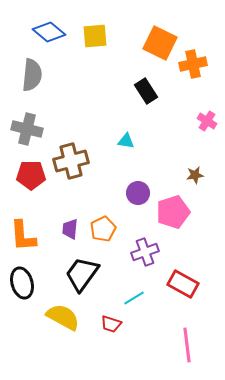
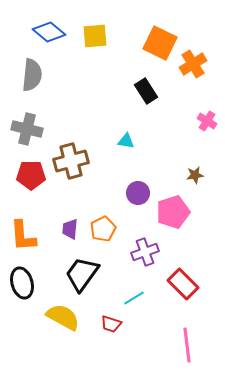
orange cross: rotated 20 degrees counterclockwise
red rectangle: rotated 16 degrees clockwise
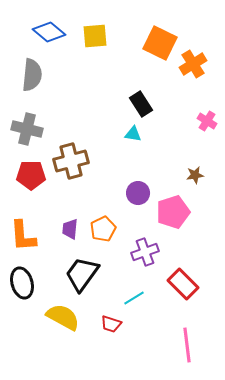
black rectangle: moved 5 px left, 13 px down
cyan triangle: moved 7 px right, 7 px up
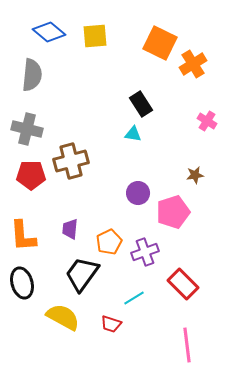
orange pentagon: moved 6 px right, 13 px down
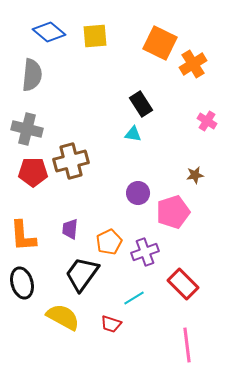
red pentagon: moved 2 px right, 3 px up
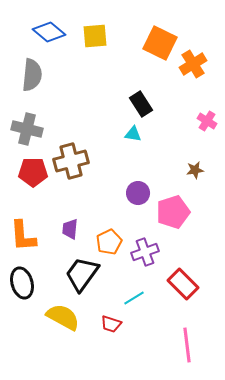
brown star: moved 5 px up
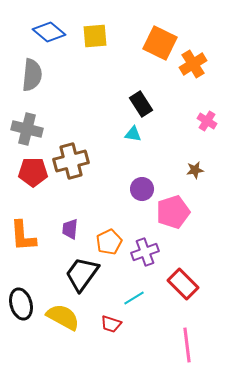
purple circle: moved 4 px right, 4 px up
black ellipse: moved 1 px left, 21 px down
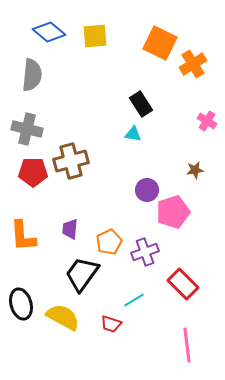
purple circle: moved 5 px right, 1 px down
cyan line: moved 2 px down
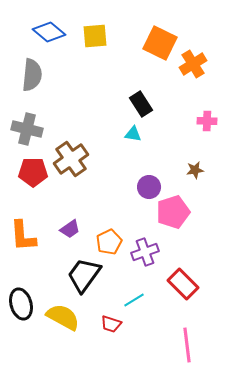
pink cross: rotated 30 degrees counterclockwise
brown cross: moved 2 px up; rotated 20 degrees counterclockwise
purple circle: moved 2 px right, 3 px up
purple trapezoid: rotated 130 degrees counterclockwise
black trapezoid: moved 2 px right, 1 px down
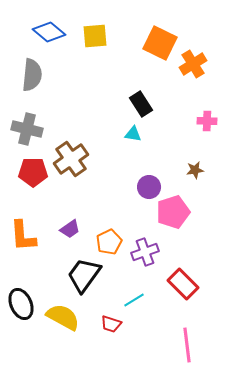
black ellipse: rotated 8 degrees counterclockwise
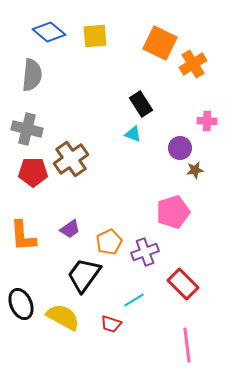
cyan triangle: rotated 12 degrees clockwise
purple circle: moved 31 px right, 39 px up
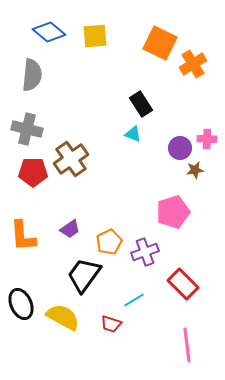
pink cross: moved 18 px down
